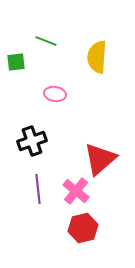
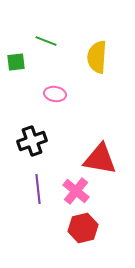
red triangle: rotated 51 degrees clockwise
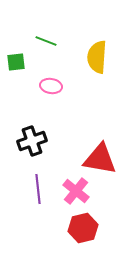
pink ellipse: moved 4 px left, 8 px up
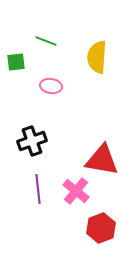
red triangle: moved 2 px right, 1 px down
red hexagon: moved 18 px right; rotated 8 degrees counterclockwise
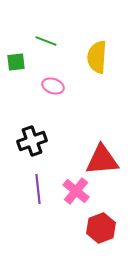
pink ellipse: moved 2 px right; rotated 10 degrees clockwise
red triangle: rotated 15 degrees counterclockwise
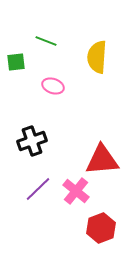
purple line: rotated 52 degrees clockwise
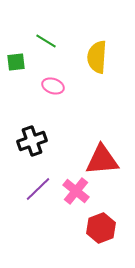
green line: rotated 10 degrees clockwise
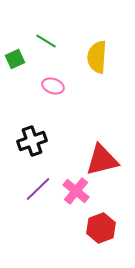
green square: moved 1 px left, 3 px up; rotated 18 degrees counterclockwise
red triangle: rotated 9 degrees counterclockwise
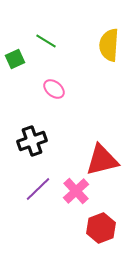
yellow semicircle: moved 12 px right, 12 px up
pink ellipse: moved 1 px right, 3 px down; rotated 20 degrees clockwise
pink cross: rotated 8 degrees clockwise
